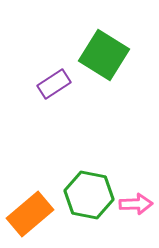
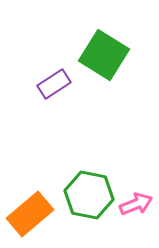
pink arrow: rotated 20 degrees counterclockwise
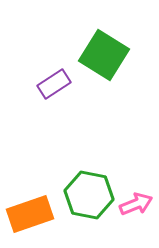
orange rectangle: rotated 21 degrees clockwise
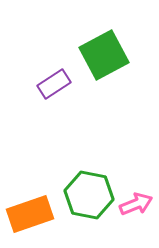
green square: rotated 30 degrees clockwise
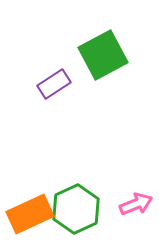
green square: moved 1 px left
green hexagon: moved 13 px left, 14 px down; rotated 24 degrees clockwise
orange rectangle: rotated 6 degrees counterclockwise
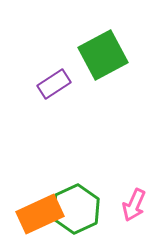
pink arrow: moved 2 px left, 1 px down; rotated 136 degrees clockwise
orange rectangle: moved 10 px right
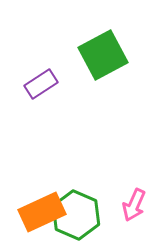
purple rectangle: moved 13 px left
green hexagon: moved 6 px down; rotated 12 degrees counterclockwise
orange rectangle: moved 2 px right, 2 px up
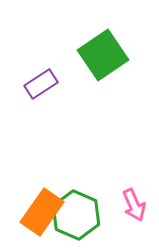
green square: rotated 6 degrees counterclockwise
pink arrow: rotated 48 degrees counterclockwise
orange rectangle: rotated 30 degrees counterclockwise
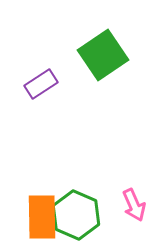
orange rectangle: moved 5 px down; rotated 36 degrees counterclockwise
